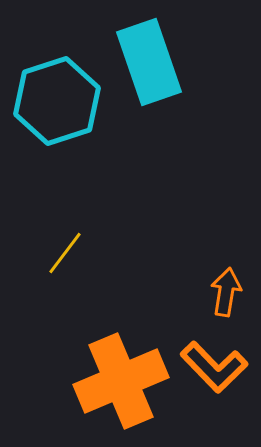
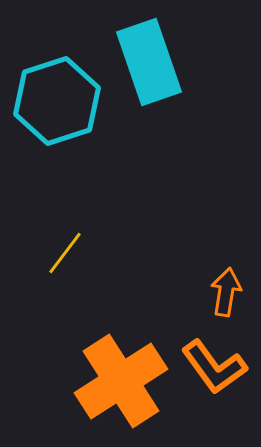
orange L-shape: rotated 8 degrees clockwise
orange cross: rotated 10 degrees counterclockwise
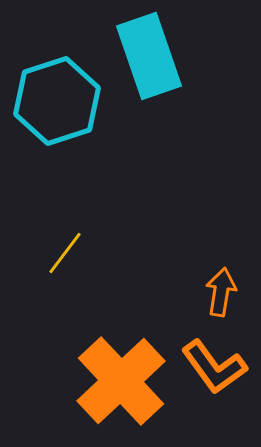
cyan rectangle: moved 6 px up
orange arrow: moved 5 px left
orange cross: rotated 10 degrees counterclockwise
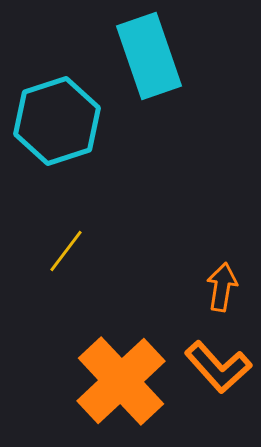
cyan hexagon: moved 20 px down
yellow line: moved 1 px right, 2 px up
orange arrow: moved 1 px right, 5 px up
orange L-shape: moved 4 px right; rotated 6 degrees counterclockwise
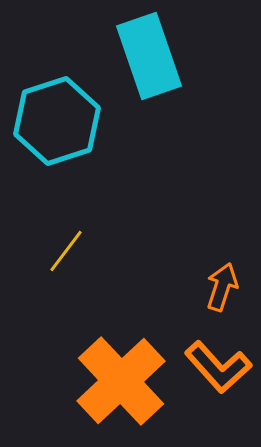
orange arrow: rotated 9 degrees clockwise
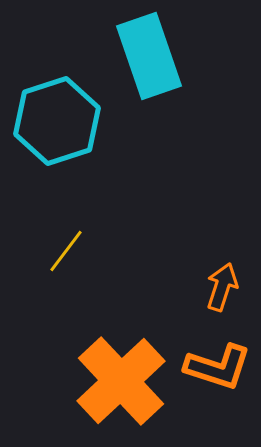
orange L-shape: rotated 30 degrees counterclockwise
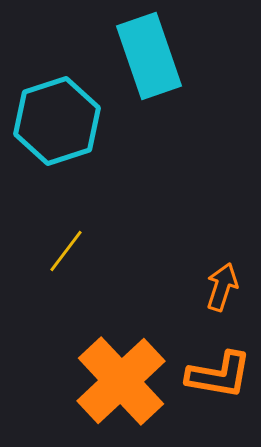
orange L-shape: moved 1 px right, 8 px down; rotated 8 degrees counterclockwise
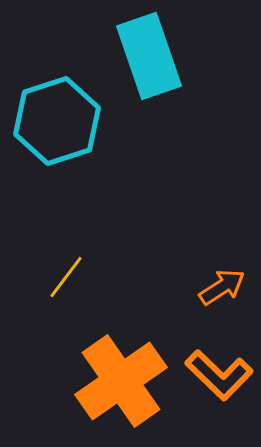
yellow line: moved 26 px down
orange arrow: rotated 39 degrees clockwise
orange L-shape: rotated 34 degrees clockwise
orange cross: rotated 8 degrees clockwise
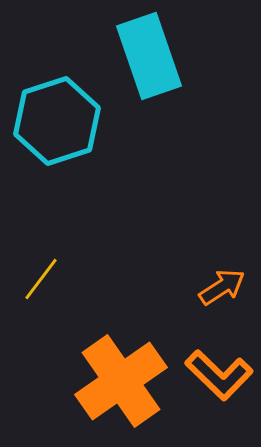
yellow line: moved 25 px left, 2 px down
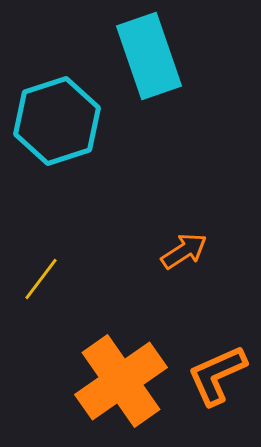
orange arrow: moved 38 px left, 36 px up
orange L-shape: moved 2 px left; rotated 112 degrees clockwise
